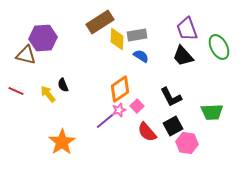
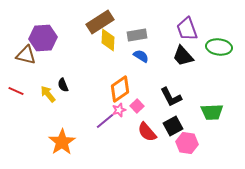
yellow diamond: moved 9 px left, 1 px down
green ellipse: rotated 55 degrees counterclockwise
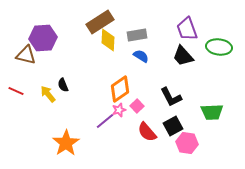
orange star: moved 4 px right, 1 px down
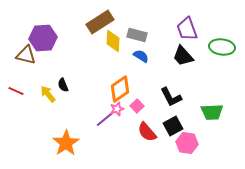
gray rectangle: rotated 24 degrees clockwise
yellow diamond: moved 5 px right, 1 px down
green ellipse: moved 3 px right
pink star: moved 2 px left, 1 px up
purple line: moved 2 px up
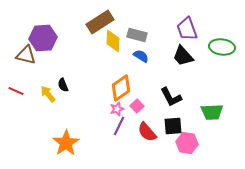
orange diamond: moved 1 px right, 1 px up
purple line: moved 14 px right, 7 px down; rotated 24 degrees counterclockwise
black square: rotated 24 degrees clockwise
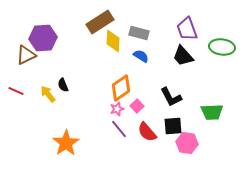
gray rectangle: moved 2 px right, 2 px up
brown triangle: rotated 40 degrees counterclockwise
purple line: moved 3 px down; rotated 66 degrees counterclockwise
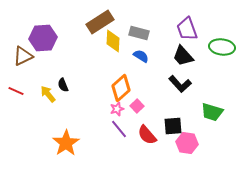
brown triangle: moved 3 px left, 1 px down
orange diamond: rotated 8 degrees counterclockwise
black L-shape: moved 9 px right, 13 px up; rotated 15 degrees counterclockwise
green trapezoid: rotated 20 degrees clockwise
red semicircle: moved 3 px down
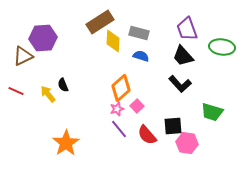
blue semicircle: rotated 14 degrees counterclockwise
